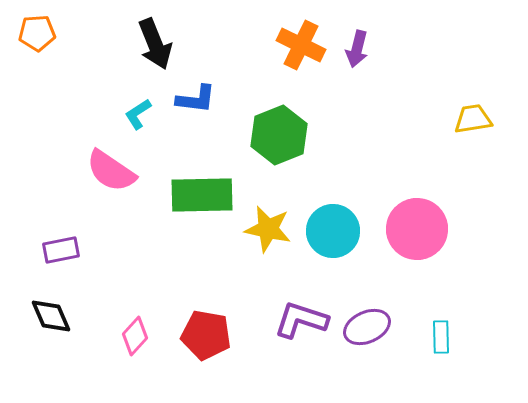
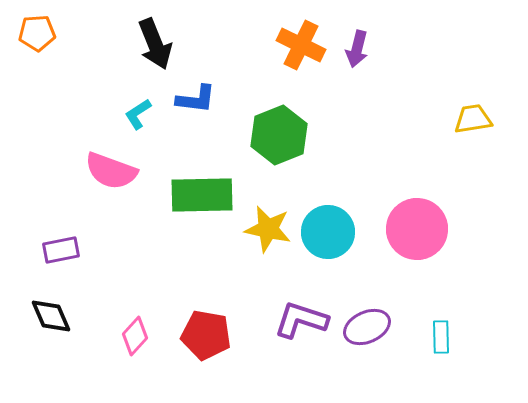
pink semicircle: rotated 14 degrees counterclockwise
cyan circle: moved 5 px left, 1 px down
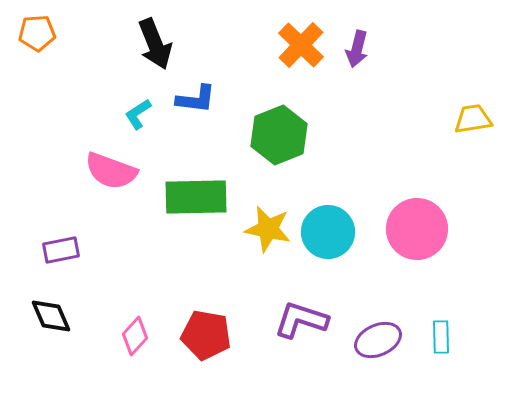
orange cross: rotated 18 degrees clockwise
green rectangle: moved 6 px left, 2 px down
purple ellipse: moved 11 px right, 13 px down
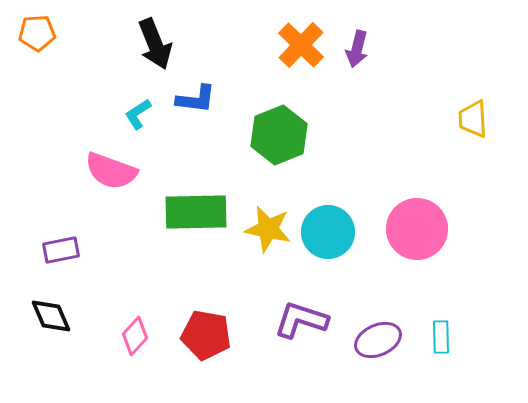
yellow trapezoid: rotated 84 degrees counterclockwise
green rectangle: moved 15 px down
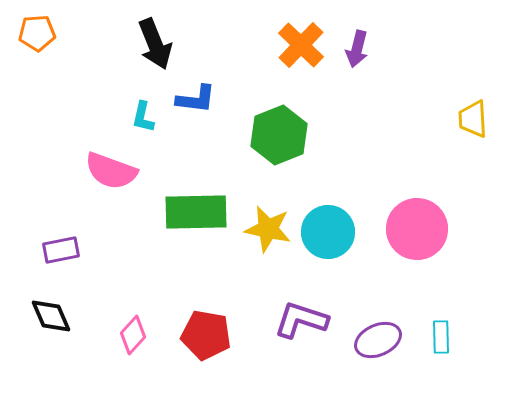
cyan L-shape: moved 5 px right, 3 px down; rotated 44 degrees counterclockwise
pink diamond: moved 2 px left, 1 px up
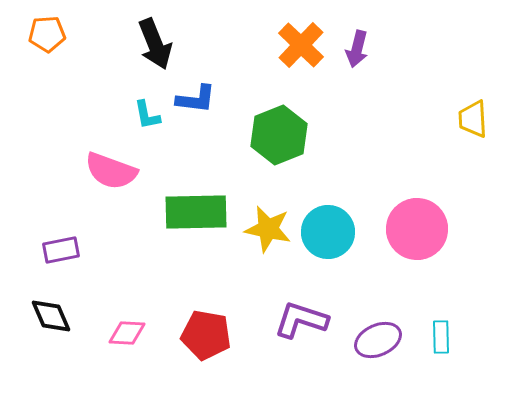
orange pentagon: moved 10 px right, 1 px down
cyan L-shape: moved 4 px right, 2 px up; rotated 24 degrees counterclockwise
pink diamond: moved 6 px left, 2 px up; rotated 51 degrees clockwise
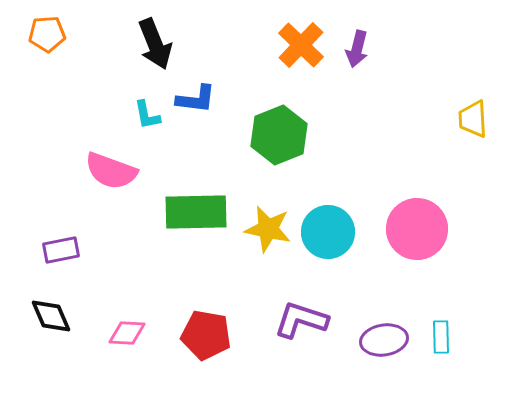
purple ellipse: moved 6 px right; rotated 15 degrees clockwise
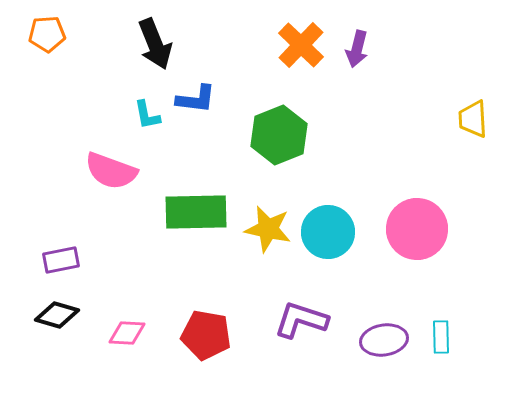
purple rectangle: moved 10 px down
black diamond: moved 6 px right, 1 px up; rotated 51 degrees counterclockwise
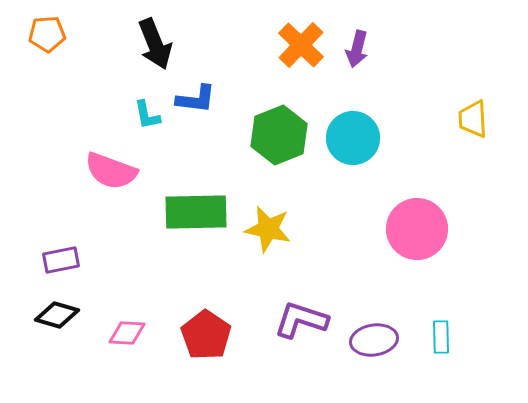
cyan circle: moved 25 px right, 94 px up
red pentagon: rotated 24 degrees clockwise
purple ellipse: moved 10 px left
